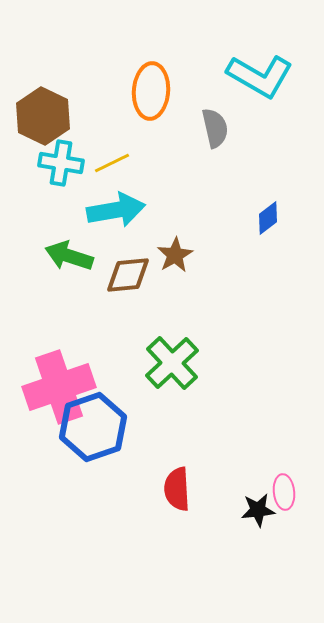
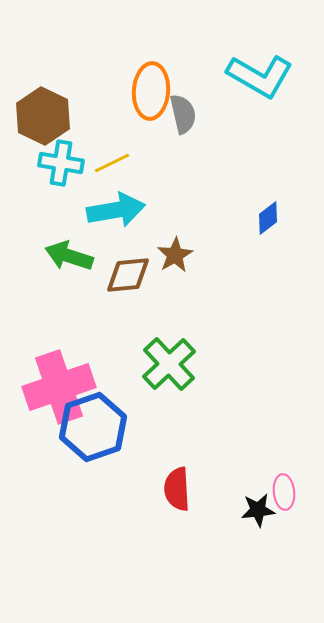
gray semicircle: moved 32 px left, 14 px up
green cross: moved 3 px left, 1 px down
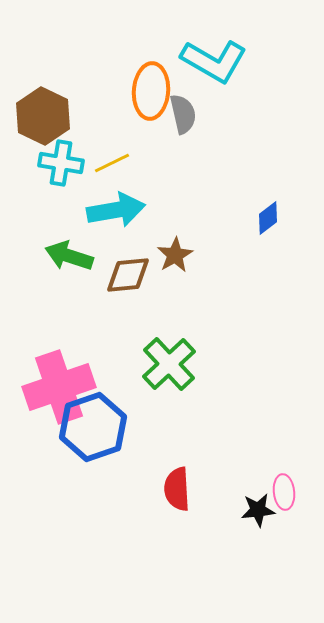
cyan L-shape: moved 46 px left, 15 px up
